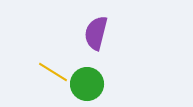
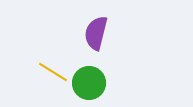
green circle: moved 2 px right, 1 px up
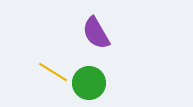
purple semicircle: rotated 44 degrees counterclockwise
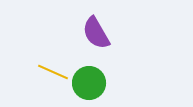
yellow line: rotated 8 degrees counterclockwise
